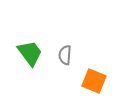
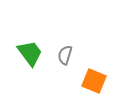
gray semicircle: rotated 12 degrees clockwise
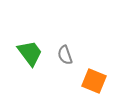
gray semicircle: rotated 36 degrees counterclockwise
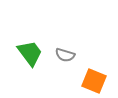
gray semicircle: rotated 54 degrees counterclockwise
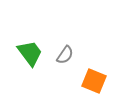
gray semicircle: rotated 72 degrees counterclockwise
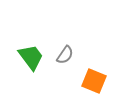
green trapezoid: moved 1 px right, 4 px down
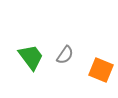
orange square: moved 7 px right, 11 px up
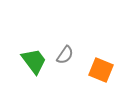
green trapezoid: moved 3 px right, 4 px down
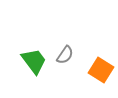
orange square: rotated 10 degrees clockwise
